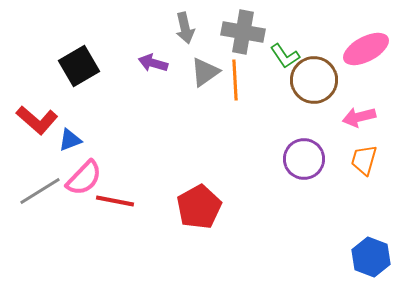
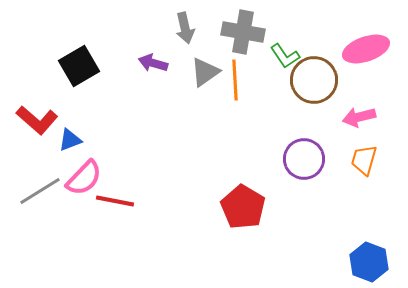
pink ellipse: rotated 9 degrees clockwise
red pentagon: moved 44 px right; rotated 12 degrees counterclockwise
blue hexagon: moved 2 px left, 5 px down
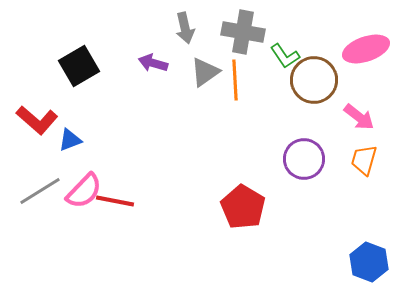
pink arrow: rotated 128 degrees counterclockwise
pink semicircle: moved 13 px down
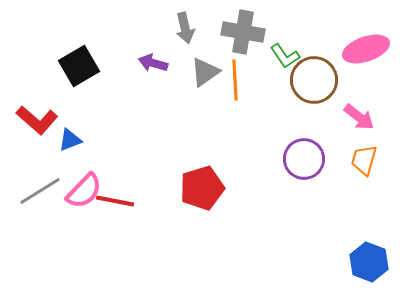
red pentagon: moved 41 px left, 19 px up; rotated 24 degrees clockwise
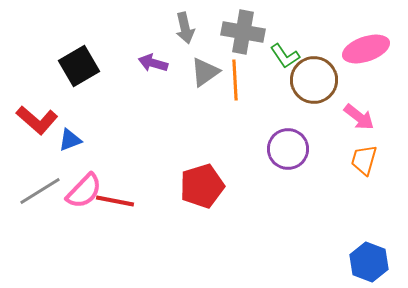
purple circle: moved 16 px left, 10 px up
red pentagon: moved 2 px up
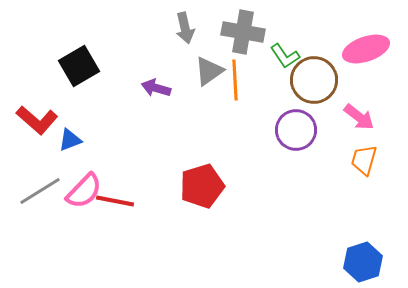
purple arrow: moved 3 px right, 25 px down
gray triangle: moved 4 px right, 1 px up
purple circle: moved 8 px right, 19 px up
blue hexagon: moved 6 px left; rotated 21 degrees clockwise
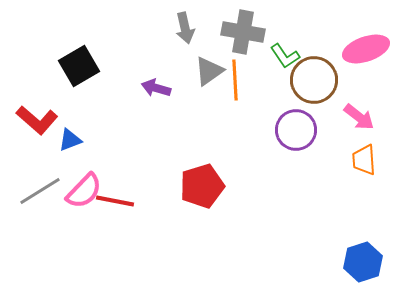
orange trapezoid: rotated 20 degrees counterclockwise
